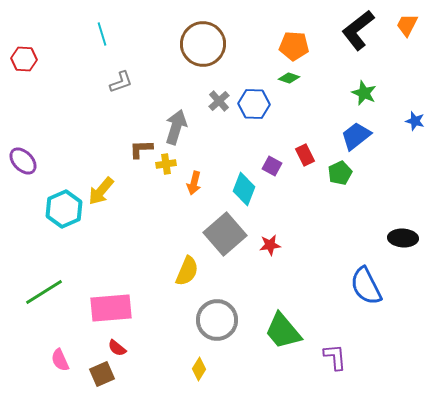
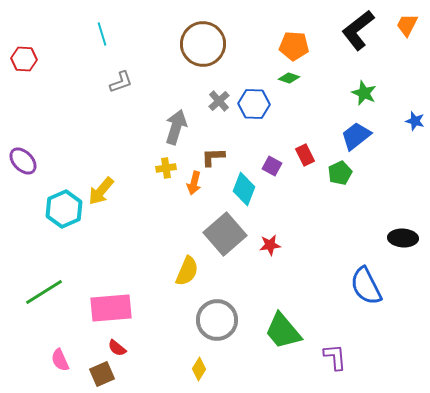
brown L-shape: moved 72 px right, 8 px down
yellow cross: moved 4 px down
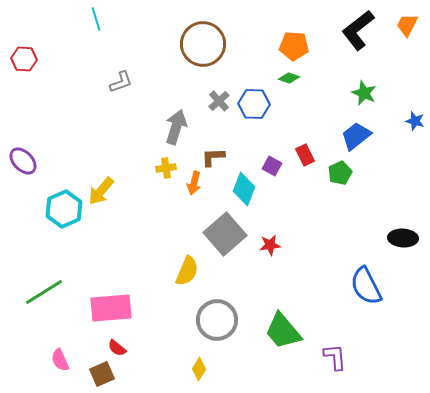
cyan line: moved 6 px left, 15 px up
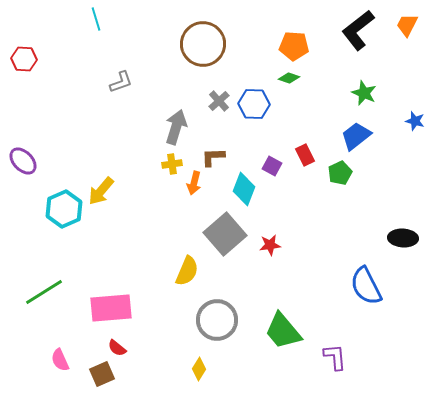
yellow cross: moved 6 px right, 4 px up
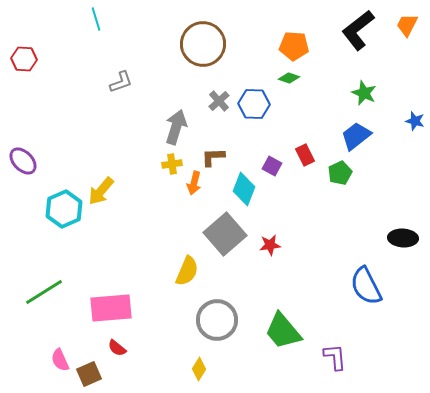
brown square: moved 13 px left
